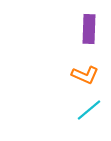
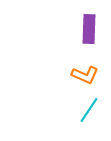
cyan line: rotated 16 degrees counterclockwise
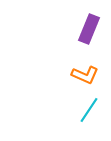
purple rectangle: rotated 20 degrees clockwise
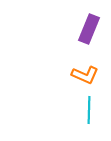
cyan line: rotated 32 degrees counterclockwise
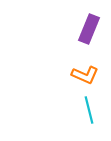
cyan line: rotated 16 degrees counterclockwise
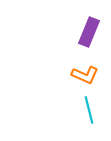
purple rectangle: moved 3 px down
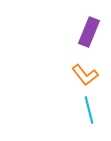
orange L-shape: rotated 28 degrees clockwise
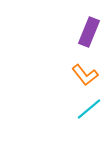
cyan line: moved 1 px up; rotated 64 degrees clockwise
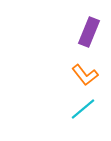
cyan line: moved 6 px left
